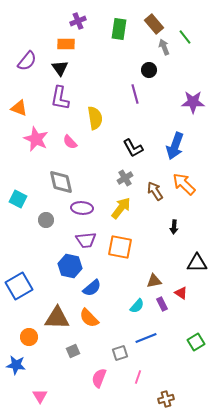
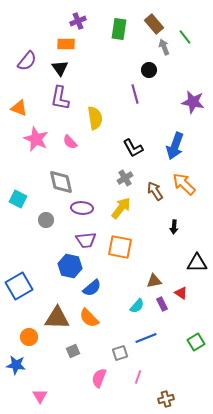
purple star at (193, 102): rotated 10 degrees clockwise
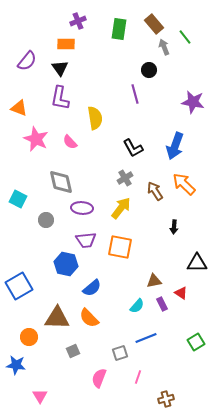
blue hexagon at (70, 266): moved 4 px left, 2 px up
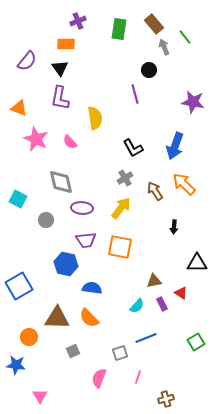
blue semicircle at (92, 288): rotated 132 degrees counterclockwise
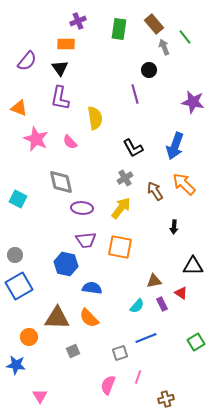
gray circle at (46, 220): moved 31 px left, 35 px down
black triangle at (197, 263): moved 4 px left, 3 px down
pink semicircle at (99, 378): moved 9 px right, 7 px down
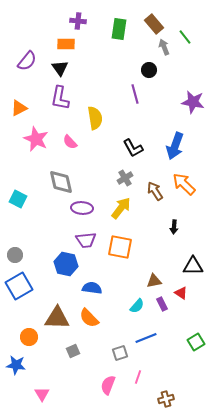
purple cross at (78, 21): rotated 28 degrees clockwise
orange triangle at (19, 108): rotated 48 degrees counterclockwise
pink triangle at (40, 396): moved 2 px right, 2 px up
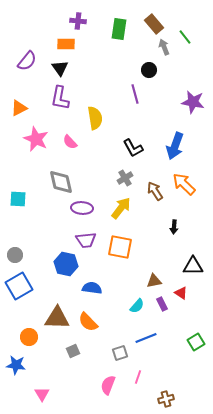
cyan square at (18, 199): rotated 24 degrees counterclockwise
orange semicircle at (89, 318): moved 1 px left, 4 px down
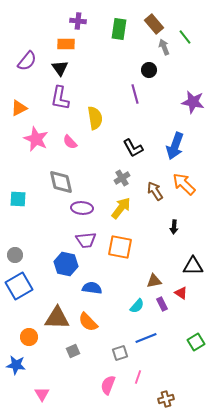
gray cross at (125, 178): moved 3 px left
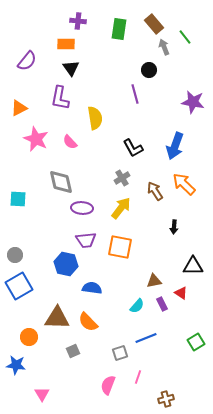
black triangle at (60, 68): moved 11 px right
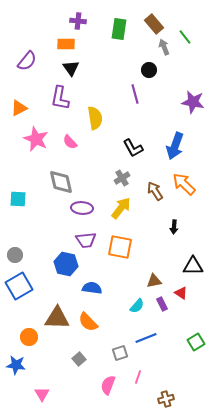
gray square at (73, 351): moved 6 px right, 8 px down; rotated 16 degrees counterclockwise
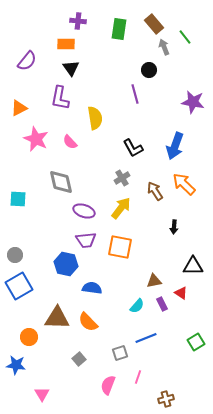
purple ellipse at (82, 208): moved 2 px right, 3 px down; rotated 15 degrees clockwise
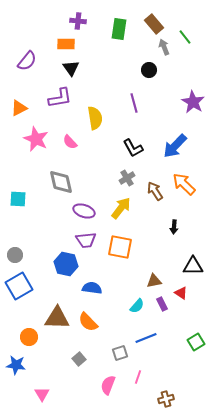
purple line at (135, 94): moved 1 px left, 9 px down
purple L-shape at (60, 98): rotated 110 degrees counterclockwise
purple star at (193, 102): rotated 20 degrees clockwise
blue arrow at (175, 146): rotated 24 degrees clockwise
gray cross at (122, 178): moved 5 px right
